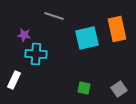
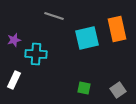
purple star: moved 10 px left, 5 px down; rotated 24 degrees counterclockwise
gray square: moved 1 px left, 1 px down
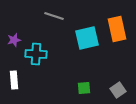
white rectangle: rotated 30 degrees counterclockwise
green square: rotated 16 degrees counterclockwise
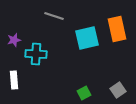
green square: moved 5 px down; rotated 24 degrees counterclockwise
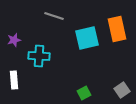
cyan cross: moved 3 px right, 2 px down
gray square: moved 4 px right
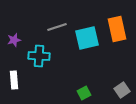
gray line: moved 3 px right, 11 px down; rotated 36 degrees counterclockwise
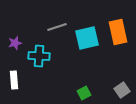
orange rectangle: moved 1 px right, 3 px down
purple star: moved 1 px right, 3 px down
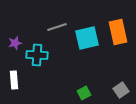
cyan cross: moved 2 px left, 1 px up
gray square: moved 1 px left
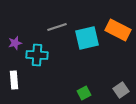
orange rectangle: moved 2 px up; rotated 50 degrees counterclockwise
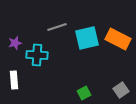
orange rectangle: moved 9 px down
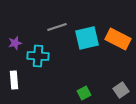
cyan cross: moved 1 px right, 1 px down
